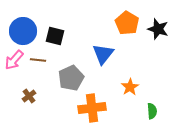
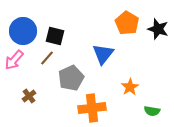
brown line: moved 9 px right, 2 px up; rotated 56 degrees counterclockwise
green semicircle: rotated 105 degrees clockwise
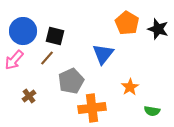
gray pentagon: moved 3 px down
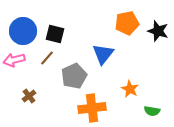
orange pentagon: rotated 30 degrees clockwise
black star: moved 2 px down
black square: moved 2 px up
pink arrow: rotated 35 degrees clockwise
gray pentagon: moved 3 px right, 5 px up
orange star: moved 2 px down; rotated 12 degrees counterclockwise
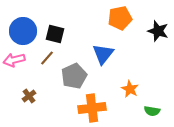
orange pentagon: moved 7 px left, 5 px up
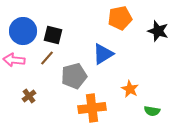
black square: moved 2 px left, 1 px down
blue triangle: rotated 20 degrees clockwise
pink arrow: rotated 20 degrees clockwise
gray pentagon: rotated 10 degrees clockwise
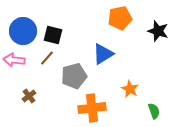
green semicircle: moved 2 px right; rotated 119 degrees counterclockwise
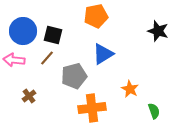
orange pentagon: moved 24 px left, 2 px up
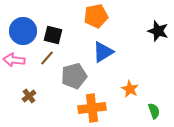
blue triangle: moved 2 px up
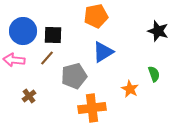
black square: rotated 12 degrees counterclockwise
green semicircle: moved 37 px up
